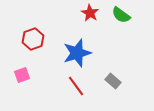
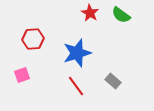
red hexagon: rotated 15 degrees clockwise
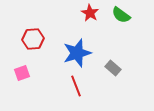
pink square: moved 2 px up
gray rectangle: moved 13 px up
red line: rotated 15 degrees clockwise
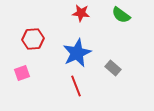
red star: moved 9 px left; rotated 24 degrees counterclockwise
blue star: rotated 8 degrees counterclockwise
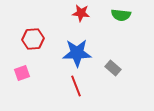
green semicircle: rotated 30 degrees counterclockwise
blue star: rotated 24 degrees clockwise
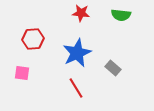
blue star: rotated 24 degrees counterclockwise
pink square: rotated 28 degrees clockwise
red line: moved 2 px down; rotated 10 degrees counterclockwise
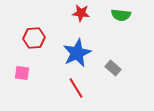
red hexagon: moved 1 px right, 1 px up
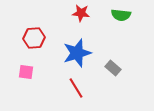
blue star: rotated 8 degrees clockwise
pink square: moved 4 px right, 1 px up
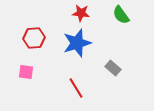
green semicircle: rotated 48 degrees clockwise
blue star: moved 10 px up
